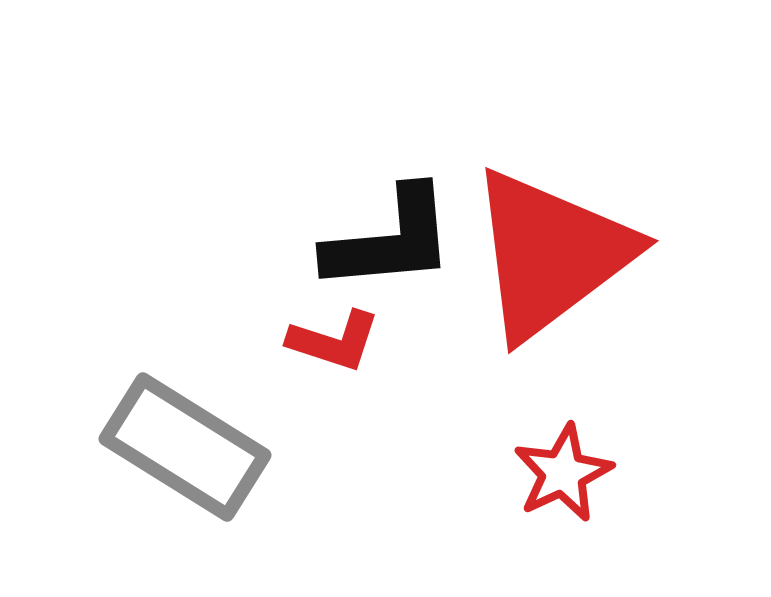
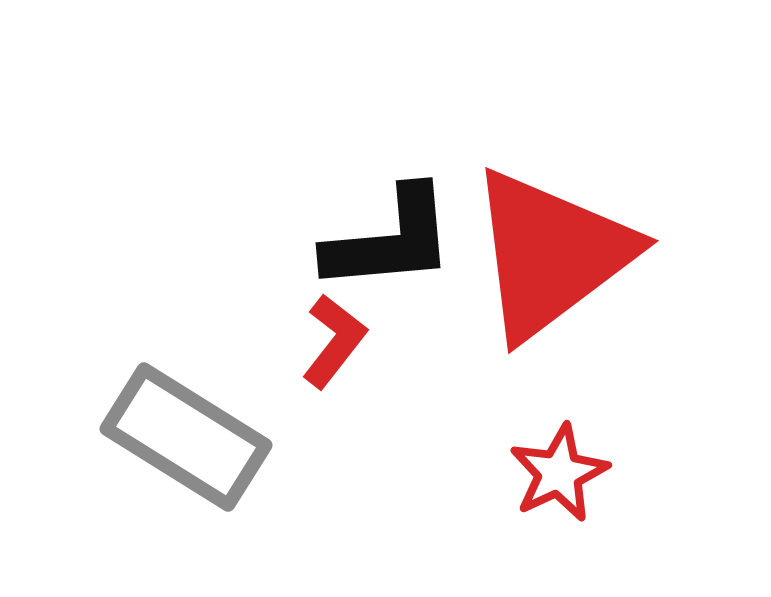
red L-shape: rotated 70 degrees counterclockwise
gray rectangle: moved 1 px right, 10 px up
red star: moved 4 px left
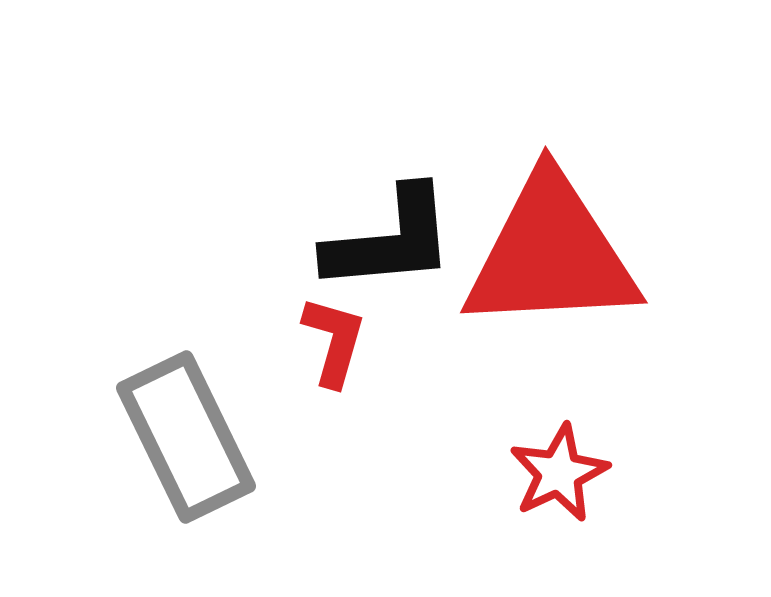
red triangle: rotated 34 degrees clockwise
red L-shape: rotated 22 degrees counterclockwise
gray rectangle: rotated 32 degrees clockwise
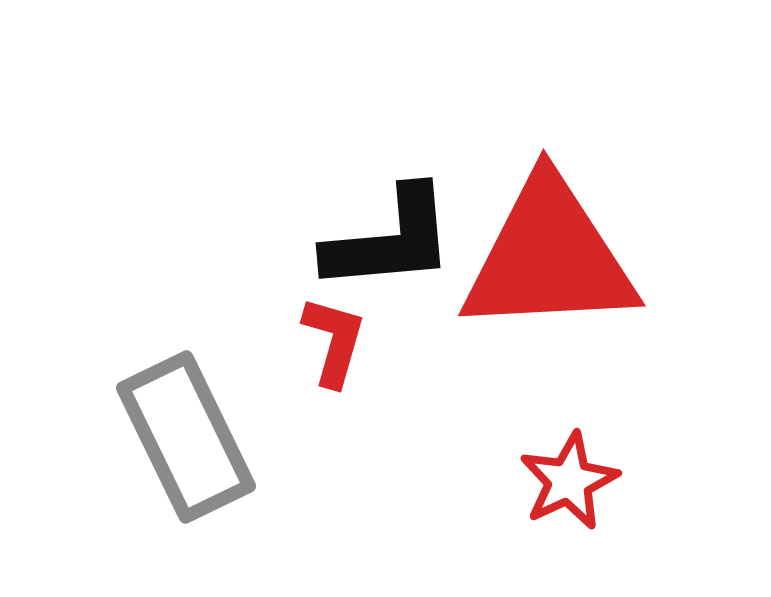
red triangle: moved 2 px left, 3 px down
red star: moved 10 px right, 8 px down
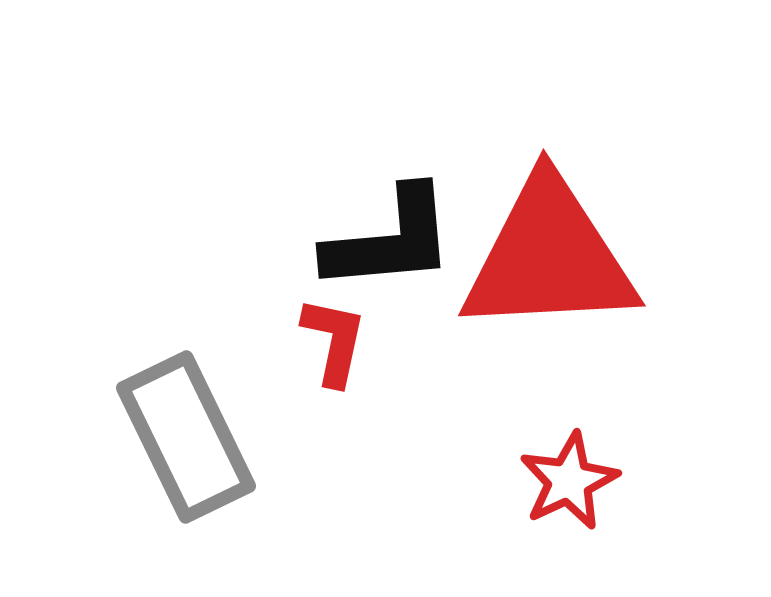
red L-shape: rotated 4 degrees counterclockwise
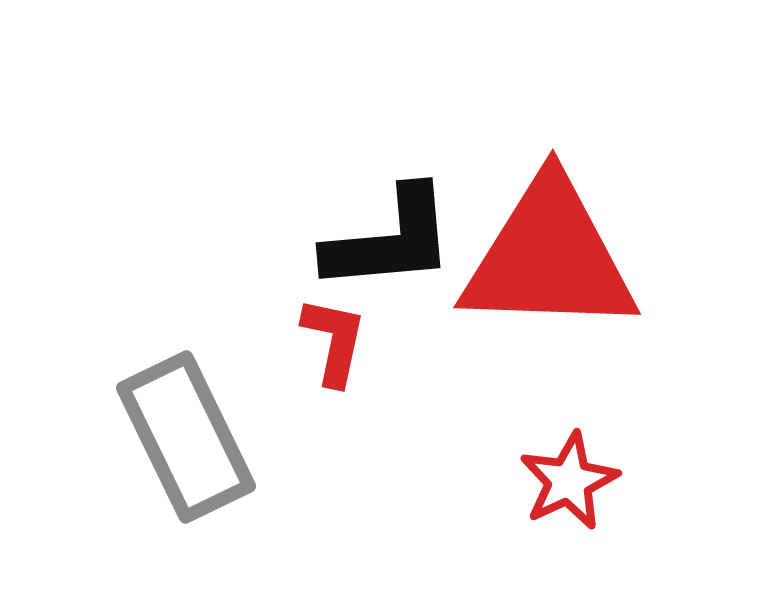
red triangle: rotated 5 degrees clockwise
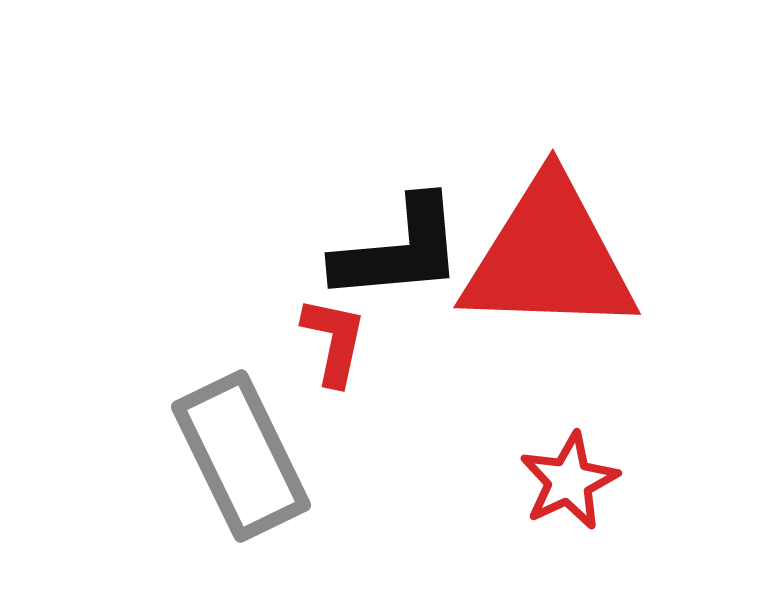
black L-shape: moved 9 px right, 10 px down
gray rectangle: moved 55 px right, 19 px down
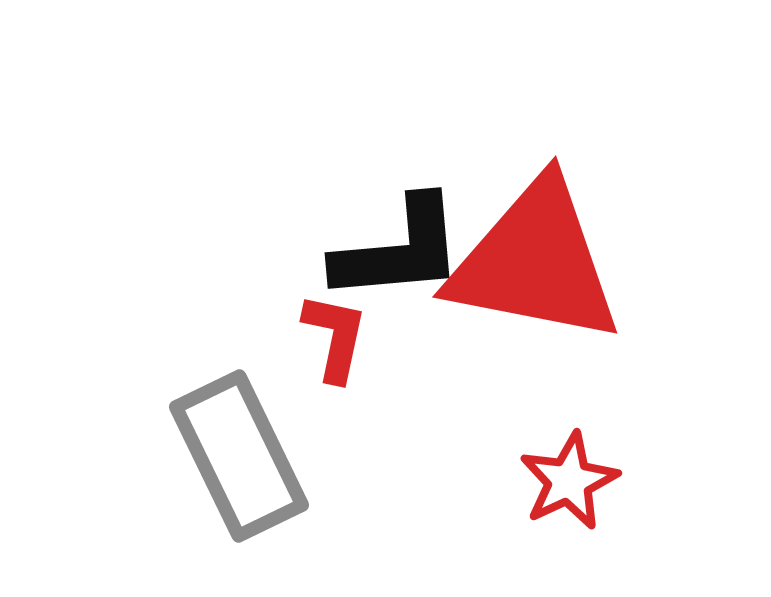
red triangle: moved 14 px left, 5 px down; rotated 9 degrees clockwise
red L-shape: moved 1 px right, 4 px up
gray rectangle: moved 2 px left
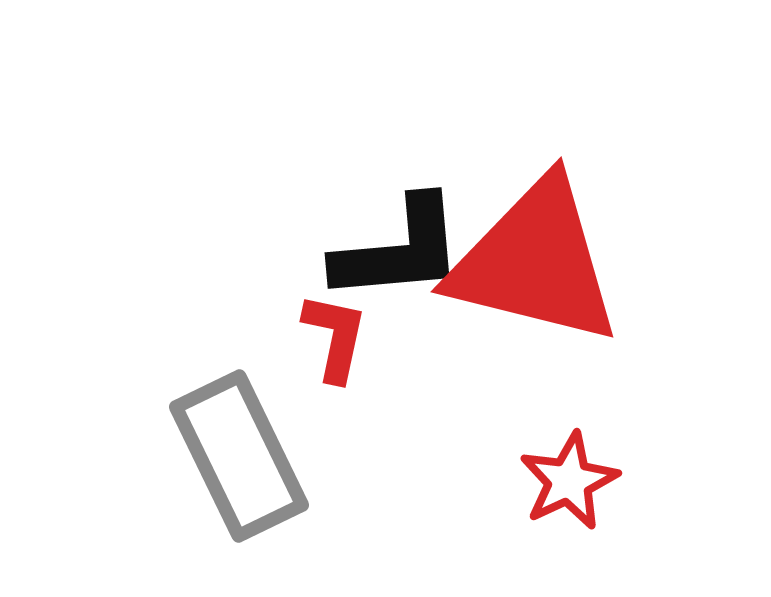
red triangle: rotated 3 degrees clockwise
